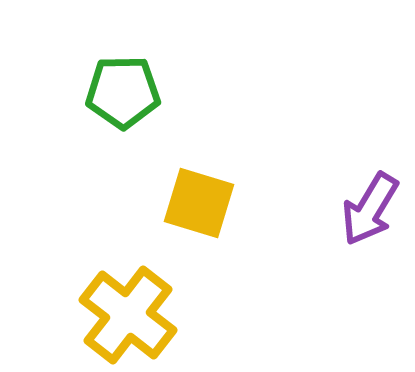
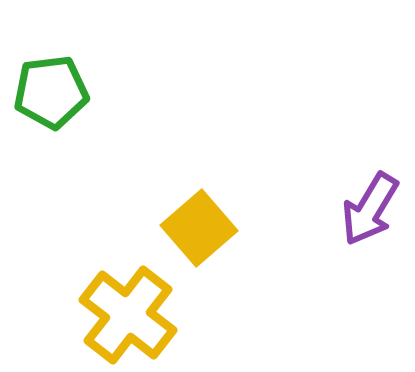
green pentagon: moved 72 px left; rotated 6 degrees counterclockwise
yellow square: moved 25 px down; rotated 32 degrees clockwise
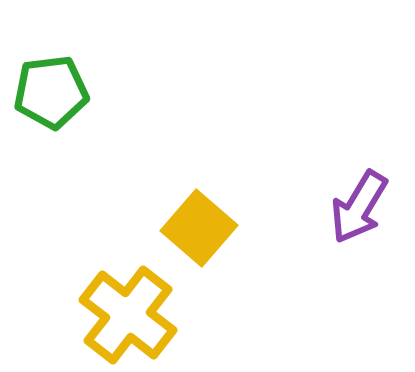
purple arrow: moved 11 px left, 2 px up
yellow square: rotated 8 degrees counterclockwise
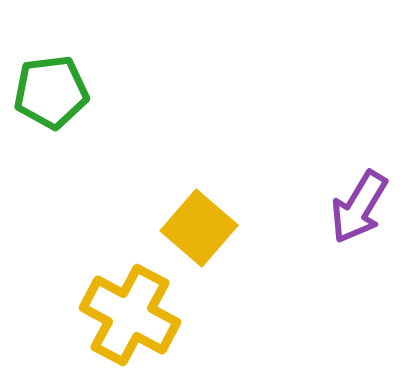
yellow cross: moved 2 px right; rotated 10 degrees counterclockwise
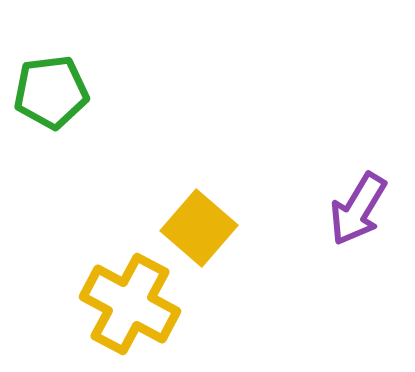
purple arrow: moved 1 px left, 2 px down
yellow cross: moved 11 px up
